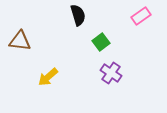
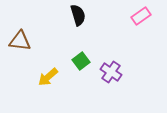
green square: moved 20 px left, 19 px down
purple cross: moved 1 px up
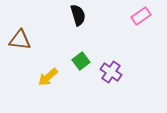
brown triangle: moved 1 px up
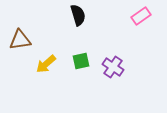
brown triangle: rotated 15 degrees counterclockwise
green square: rotated 24 degrees clockwise
purple cross: moved 2 px right, 5 px up
yellow arrow: moved 2 px left, 13 px up
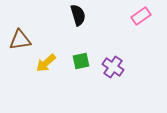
yellow arrow: moved 1 px up
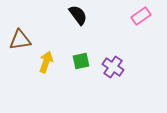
black semicircle: rotated 20 degrees counterclockwise
yellow arrow: moved 1 px up; rotated 150 degrees clockwise
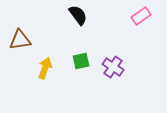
yellow arrow: moved 1 px left, 6 px down
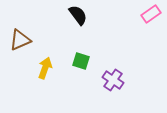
pink rectangle: moved 10 px right, 2 px up
brown triangle: rotated 15 degrees counterclockwise
green square: rotated 30 degrees clockwise
purple cross: moved 13 px down
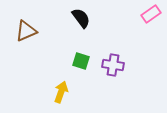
black semicircle: moved 3 px right, 3 px down
brown triangle: moved 6 px right, 9 px up
yellow arrow: moved 16 px right, 24 px down
purple cross: moved 15 px up; rotated 25 degrees counterclockwise
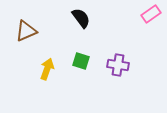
purple cross: moved 5 px right
yellow arrow: moved 14 px left, 23 px up
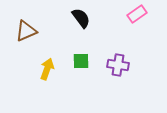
pink rectangle: moved 14 px left
green square: rotated 18 degrees counterclockwise
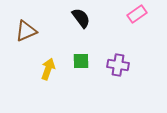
yellow arrow: moved 1 px right
